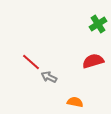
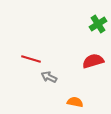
red line: moved 3 px up; rotated 24 degrees counterclockwise
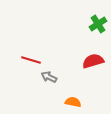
red line: moved 1 px down
orange semicircle: moved 2 px left
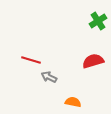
green cross: moved 3 px up
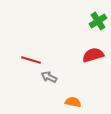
red semicircle: moved 6 px up
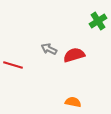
red semicircle: moved 19 px left
red line: moved 18 px left, 5 px down
gray arrow: moved 28 px up
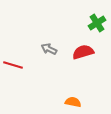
green cross: moved 1 px left, 2 px down
red semicircle: moved 9 px right, 3 px up
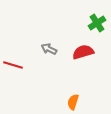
orange semicircle: rotated 84 degrees counterclockwise
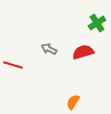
orange semicircle: rotated 14 degrees clockwise
